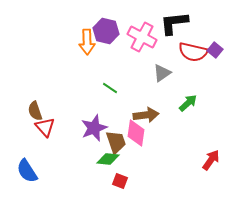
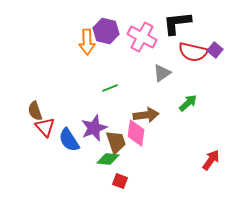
black L-shape: moved 3 px right
green line: rotated 56 degrees counterclockwise
blue semicircle: moved 42 px right, 31 px up
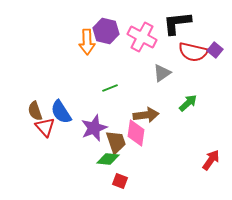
blue semicircle: moved 8 px left, 28 px up
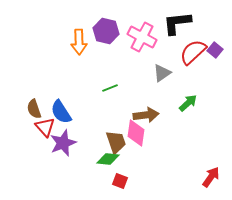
orange arrow: moved 8 px left
red semicircle: rotated 124 degrees clockwise
brown semicircle: moved 1 px left, 2 px up
purple star: moved 31 px left, 15 px down
red arrow: moved 17 px down
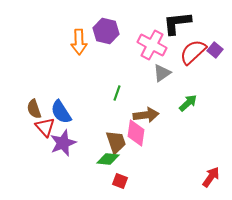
pink cross: moved 10 px right, 8 px down
green line: moved 7 px right, 5 px down; rotated 49 degrees counterclockwise
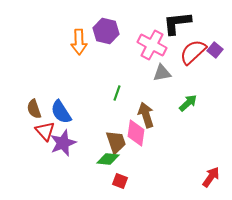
gray triangle: rotated 24 degrees clockwise
brown arrow: rotated 100 degrees counterclockwise
red triangle: moved 4 px down
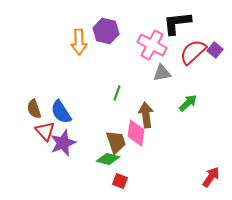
brown arrow: rotated 10 degrees clockwise
green diamond: rotated 10 degrees clockwise
